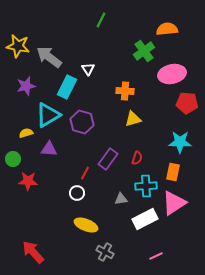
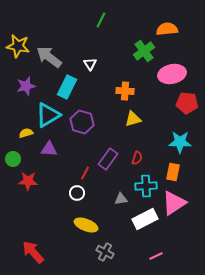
white triangle: moved 2 px right, 5 px up
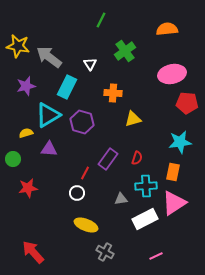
green cross: moved 19 px left
orange cross: moved 12 px left, 2 px down
cyan star: rotated 10 degrees counterclockwise
red star: moved 7 px down; rotated 12 degrees counterclockwise
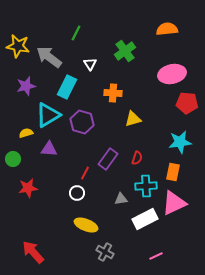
green line: moved 25 px left, 13 px down
pink triangle: rotated 8 degrees clockwise
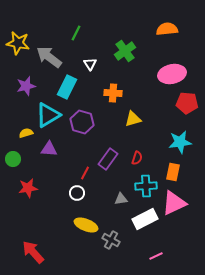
yellow star: moved 3 px up
gray cross: moved 6 px right, 12 px up
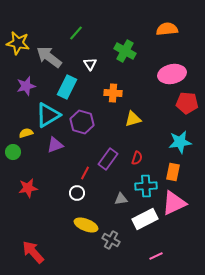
green line: rotated 14 degrees clockwise
green cross: rotated 25 degrees counterclockwise
purple triangle: moved 6 px right, 4 px up; rotated 24 degrees counterclockwise
green circle: moved 7 px up
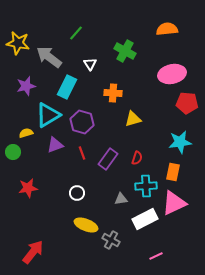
red line: moved 3 px left, 20 px up; rotated 48 degrees counterclockwise
red arrow: rotated 80 degrees clockwise
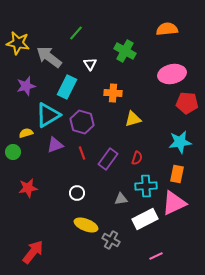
orange rectangle: moved 4 px right, 2 px down
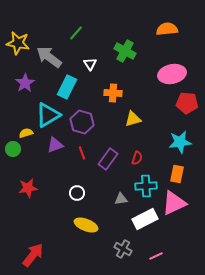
purple star: moved 1 px left, 3 px up; rotated 18 degrees counterclockwise
green circle: moved 3 px up
gray cross: moved 12 px right, 9 px down
red arrow: moved 3 px down
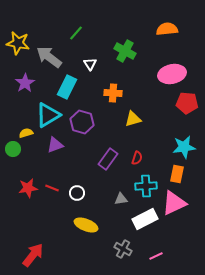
cyan star: moved 4 px right, 5 px down
red line: moved 30 px left, 35 px down; rotated 48 degrees counterclockwise
